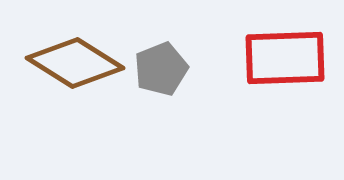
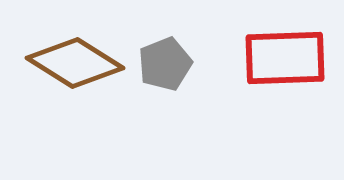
gray pentagon: moved 4 px right, 5 px up
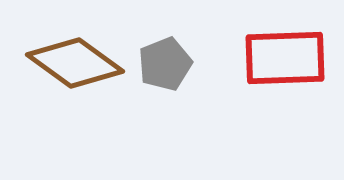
brown diamond: rotated 4 degrees clockwise
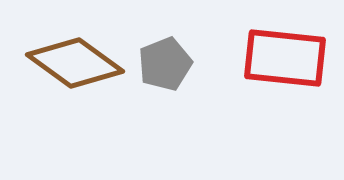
red rectangle: rotated 8 degrees clockwise
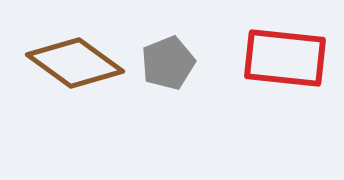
gray pentagon: moved 3 px right, 1 px up
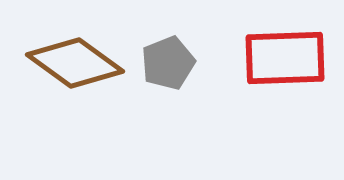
red rectangle: rotated 8 degrees counterclockwise
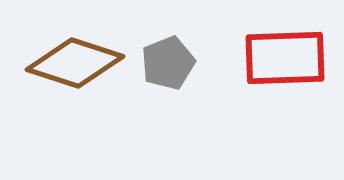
brown diamond: rotated 18 degrees counterclockwise
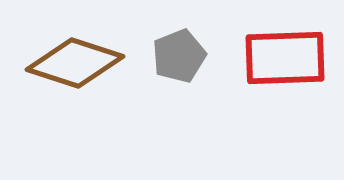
gray pentagon: moved 11 px right, 7 px up
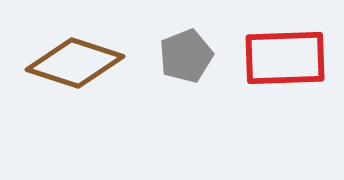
gray pentagon: moved 7 px right
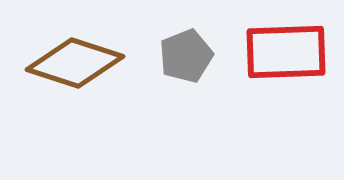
red rectangle: moved 1 px right, 6 px up
